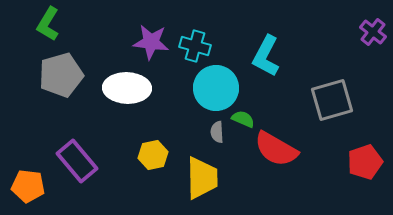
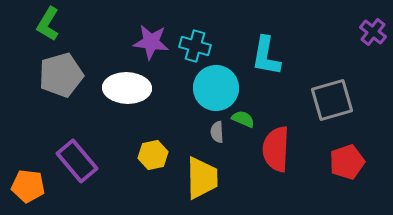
cyan L-shape: rotated 18 degrees counterclockwise
red semicircle: rotated 63 degrees clockwise
red pentagon: moved 18 px left
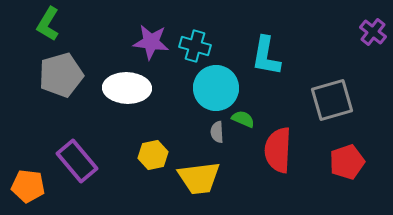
red semicircle: moved 2 px right, 1 px down
yellow trapezoid: moved 3 px left; rotated 84 degrees clockwise
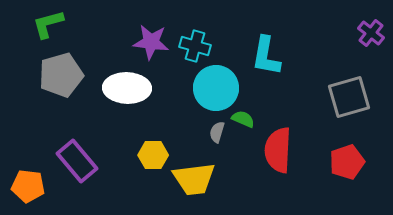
green L-shape: rotated 44 degrees clockwise
purple cross: moved 2 px left, 1 px down
gray square: moved 17 px right, 3 px up
gray semicircle: rotated 20 degrees clockwise
yellow hexagon: rotated 12 degrees clockwise
yellow trapezoid: moved 5 px left, 1 px down
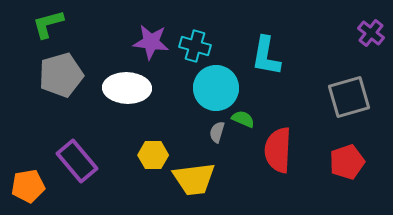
orange pentagon: rotated 16 degrees counterclockwise
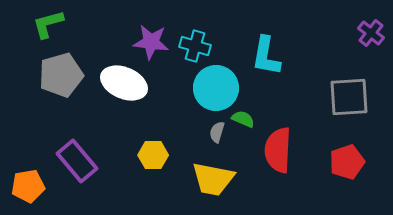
white ellipse: moved 3 px left, 5 px up; rotated 21 degrees clockwise
gray square: rotated 12 degrees clockwise
yellow trapezoid: moved 19 px right; rotated 18 degrees clockwise
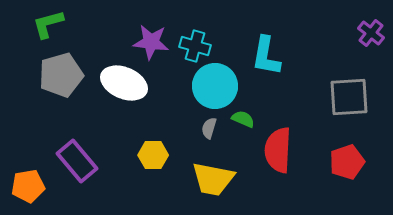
cyan circle: moved 1 px left, 2 px up
gray semicircle: moved 8 px left, 4 px up
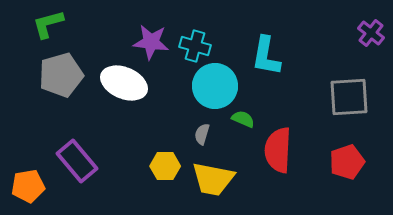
gray semicircle: moved 7 px left, 6 px down
yellow hexagon: moved 12 px right, 11 px down
